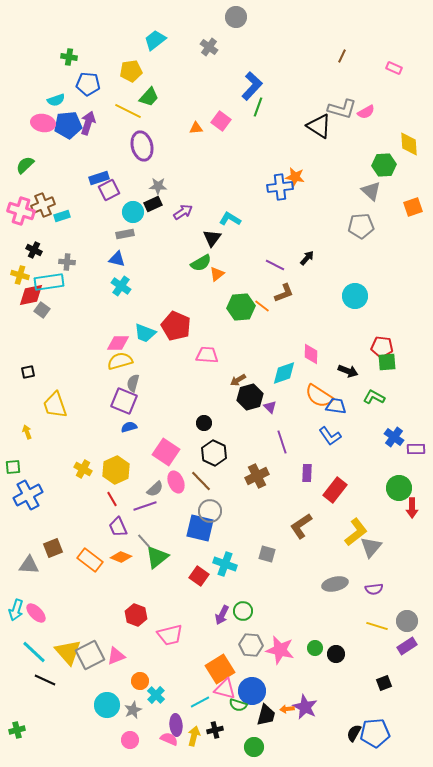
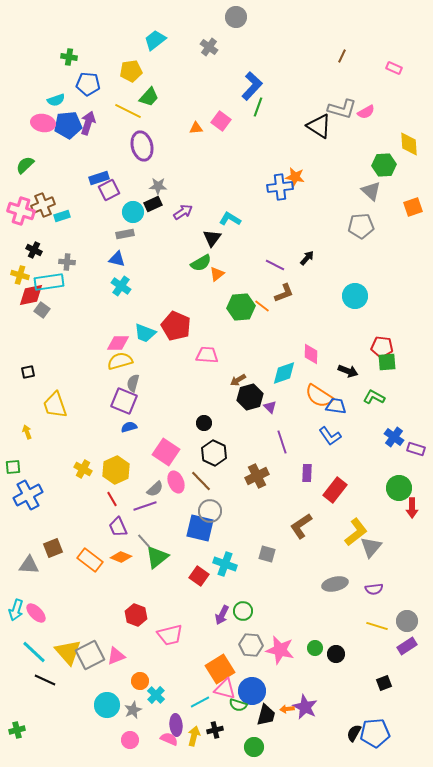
purple rectangle at (416, 449): rotated 18 degrees clockwise
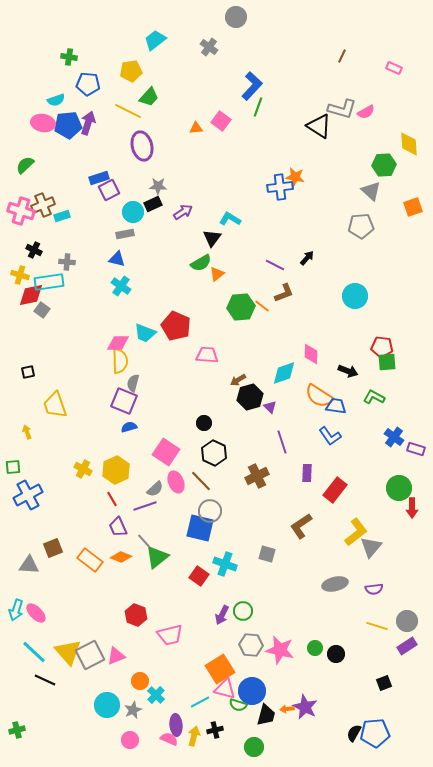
yellow semicircle at (120, 361): rotated 105 degrees clockwise
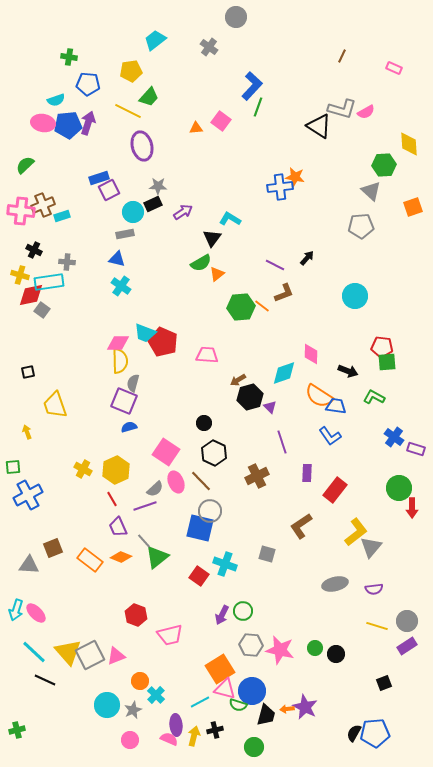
pink cross at (21, 211): rotated 12 degrees counterclockwise
red pentagon at (176, 326): moved 13 px left, 16 px down
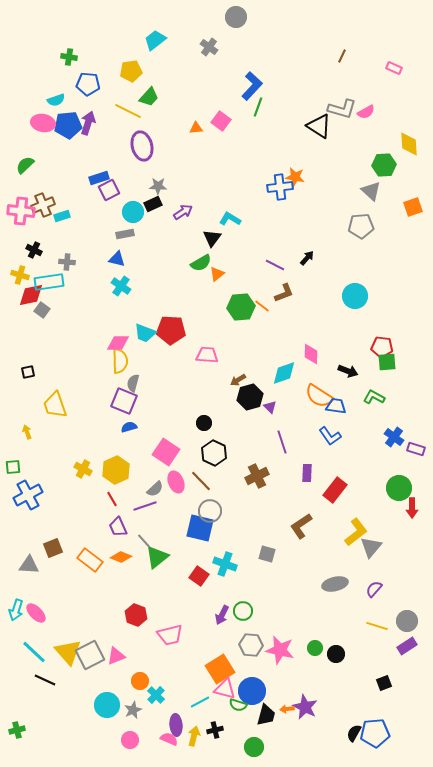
red pentagon at (163, 342): moved 8 px right, 12 px up; rotated 20 degrees counterclockwise
purple semicircle at (374, 589): rotated 138 degrees clockwise
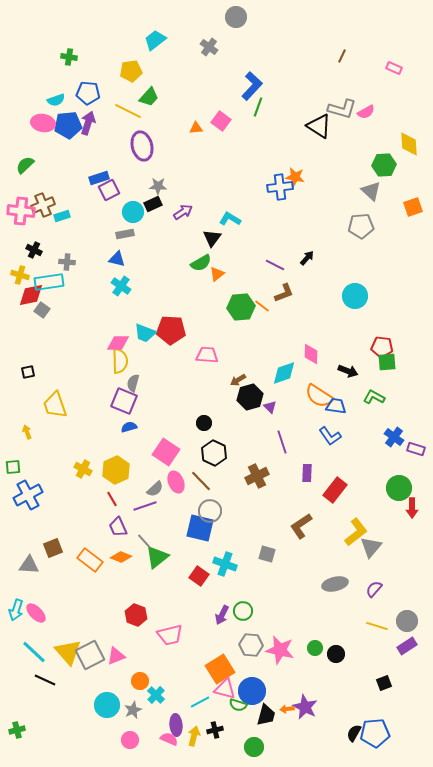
blue pentagon at (88, 84): moved 9 px down
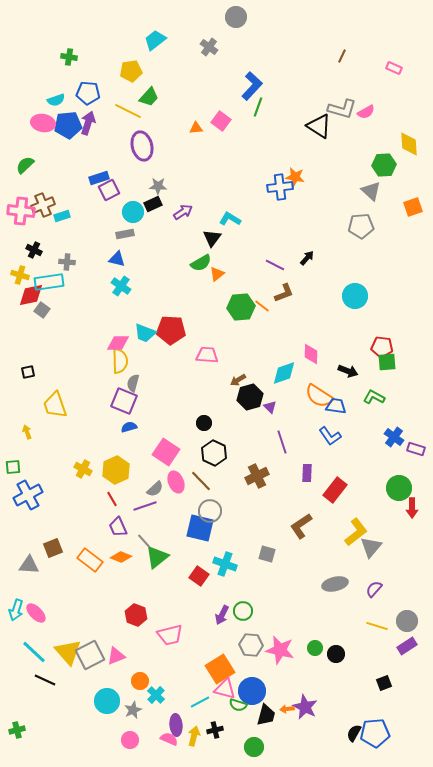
cyan circle at (107, 705): moved 4 px up
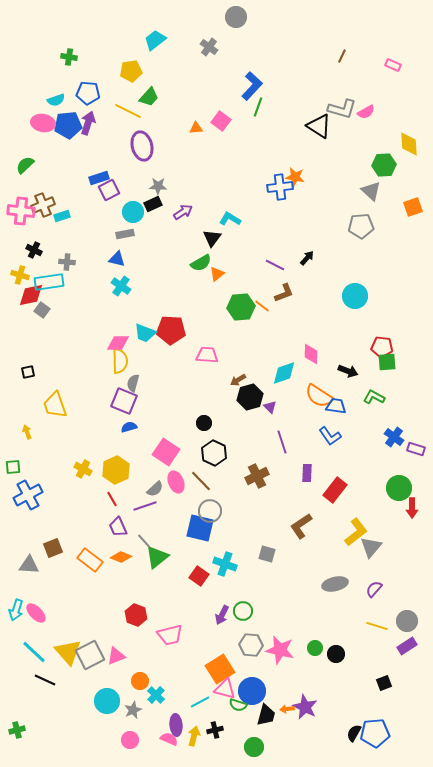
pink rectangle at (394, 68): moved 1 px left, 3 px up
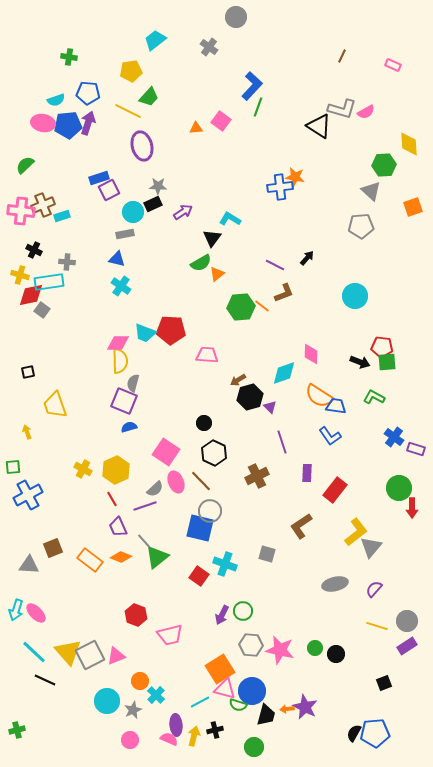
black arrow at (348, 371): moved 12 px right, 9 px up
